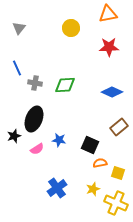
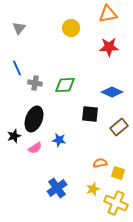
black square: moved 31 px up; rotated 18 degrees counterclockwise
pink semicircle: moved 2 px left, 1 px up
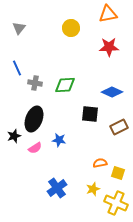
brown rectangle: rotated 12 degrees clockwise
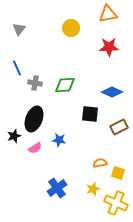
gray triangle: moved 1 px down
